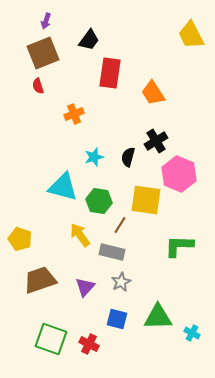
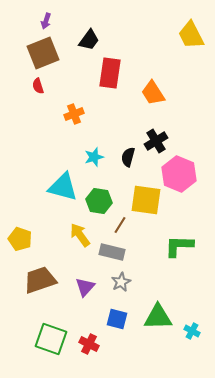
cyan cross: moved 2 px up
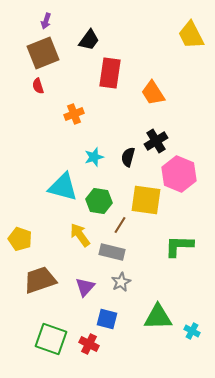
blue square: moved 10 px left
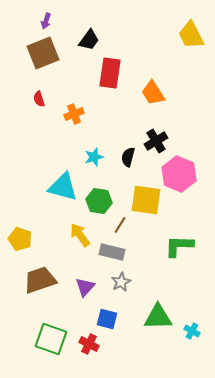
red semicircle: moved 1 px right, 13 px down
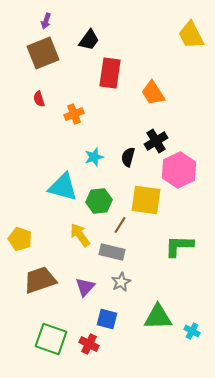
pink hexagon: moved 4 px up; rotated 12 degrees clockwise
green hexagon: rotated 15 degrees counterclockwise
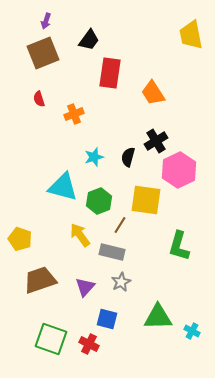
yellow trapezoid: rotated 16 degrees clockwise
green hexagon: rotated 15 degrees counterclockwise
green L-shape: rotated 76 degrees counterclockwise
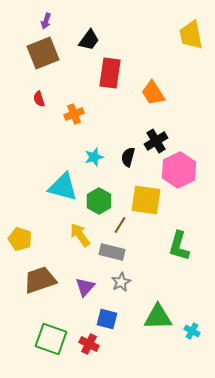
green hexagon: rotated 10 degrees counterclockwise
